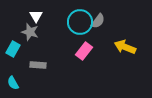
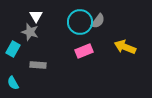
pink rectangle: rotated 30 degrees clockwise
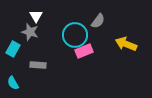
cyan circle: moved 5 px left, 13 px down
yellow arrow: moved 1 px right, 3 px up
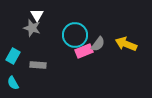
white triangle: moved 1 px right, 1 px up
gray semicircle: moved 23 px down
gray star: moved 2 px right, 4 px up
cyan rectangle: moved 7 px down
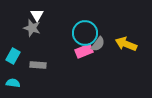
cyan circle: moved 10 px right, 2 px up
cyan semicircle: rotated 128 degrees clockwise
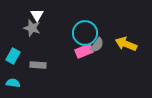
gray semicircle: moved 1 px left, 1 px down
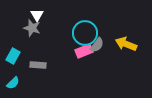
cyan semicircle: rotated 128 degrees clockwise
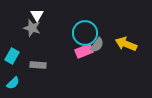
cyan rectangle: moved 1 px left
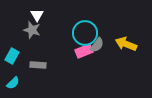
gray star: moved 2 px down
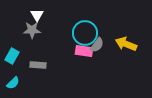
gray star: rotated 18 degrees counterclockwise
pink rectangle: rotated 30 degrees clockwise
